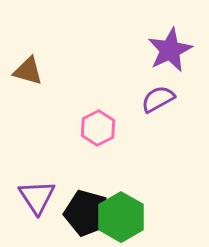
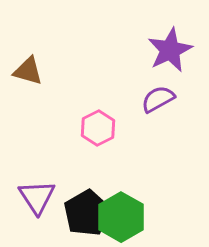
black pentagon: rotated 27 degrees clockwise
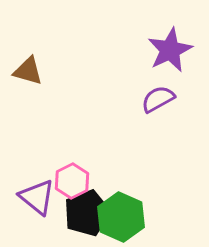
pink hexagon: moved 26 px left, 53 px down
purple triangle: rotated 18 degrees counterclockwise
black pentagon: rotated 9 degrees clockwise
green hexagon: rotated 6 degrees counterclockwise
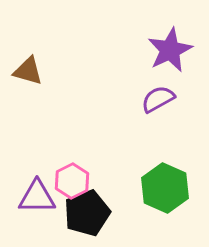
purple triangle: rotated 39 degrees counterclockwise
green hexagon: moved 44 px right, 29 px up
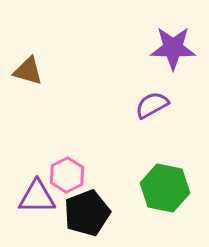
purple star: moved 3 px right, 2 px up; rotated 27 degrees clockwise
purple semicircle: moved 6 px left, 6 px down
pink hexagon: moved 5 px left, 6 px up
green hexagon: rotated 12 degrees counterclockwise
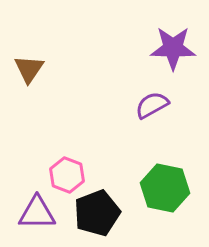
brown triangle: moved 1 px right, 2 px up; rotated 48 degrees clockwise
pink hexagon: rotated 12 degrees counterclockwise
purple triangle: moved 16 px down
black pentagon: moved 10 px right
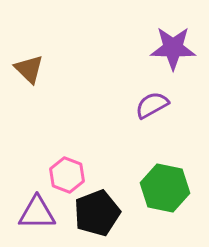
brown triangle: rotated 20 degrees counterclockwise
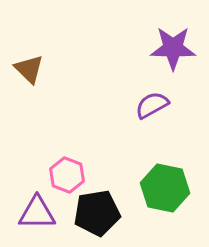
black pentagon: rotated 12 degrees clockwise
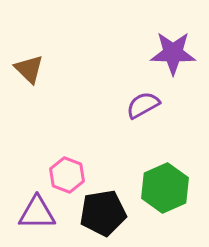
purple star: moved 5 px down
purple semicircle: moved 9 px left
green hexagon: rotated 24 degrees clockwise
black pentagon: moved 6 px right
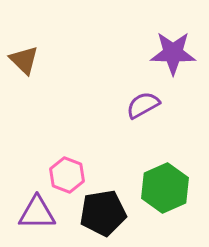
brown triangle: moved 5 px left, 9 px up
